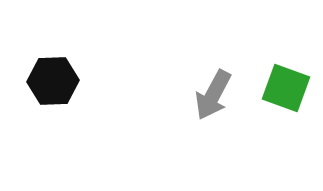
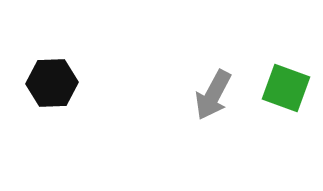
black hexagon: moved 1 px left, 2 px down
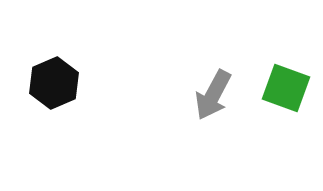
black hexagon: moved 2 px right; rotated 21 degrees counterclockwise
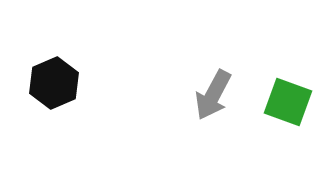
green square: moved 2 px right, 14 px down
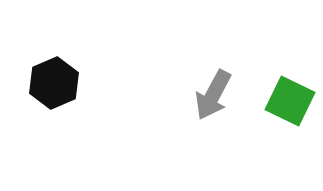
green square: moved 2 px right, 1 px up; rotated 6 degrees clockwise
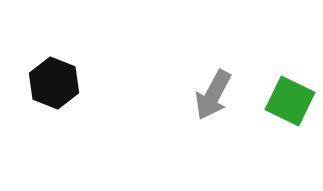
black hexagon: rotated 15 degrees counterclockwise
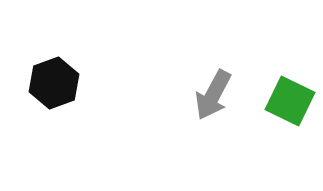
black hexagon: rotated 18 degrees clockwise
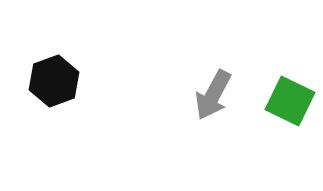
black hexagon: moved 2 px up
